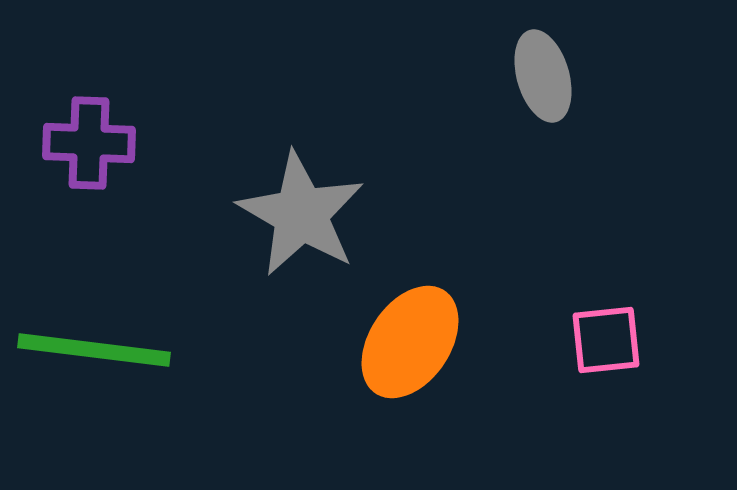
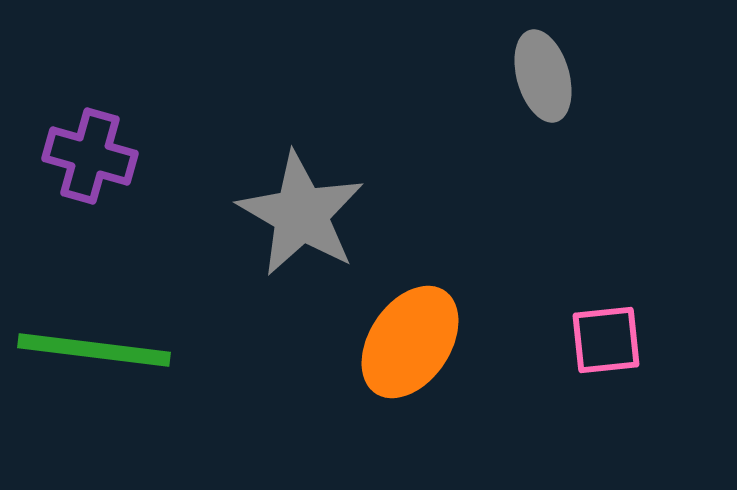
purple cross: moved 1 px right, 13 px down; rotated 14 degrees clockwise
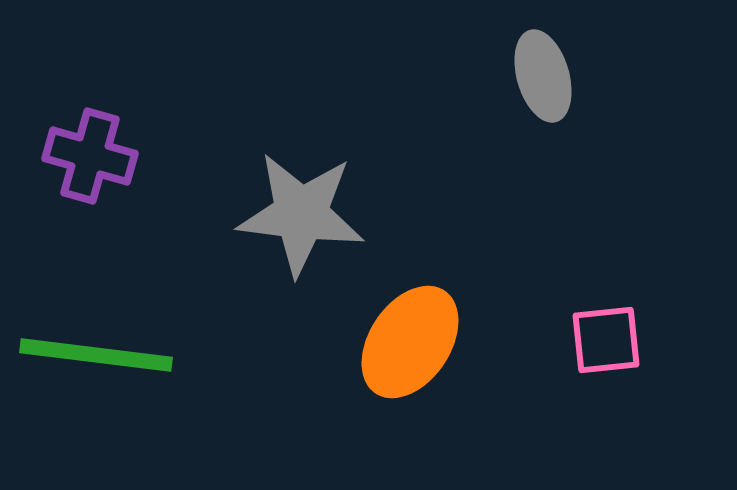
gray star: rotated 23 degrees counterclockwise
green line: moved 2 px right, 5 px down
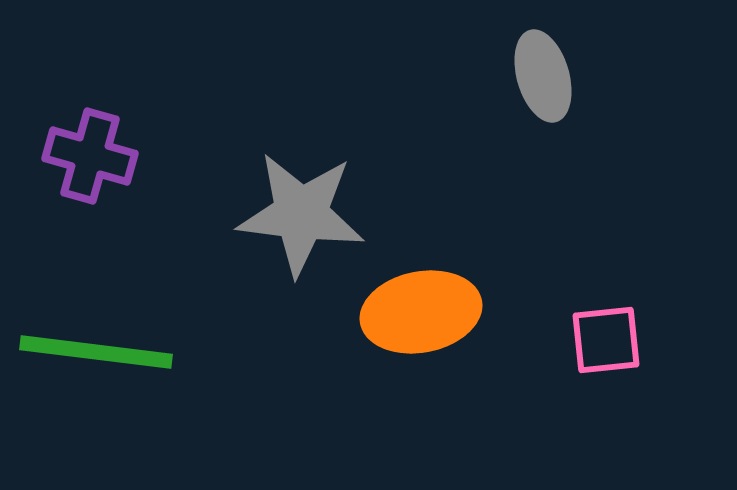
orange ellipse: moved 11 px right, 30 px up; rotated 45 degrees clockwise
green line: moved 3 px up
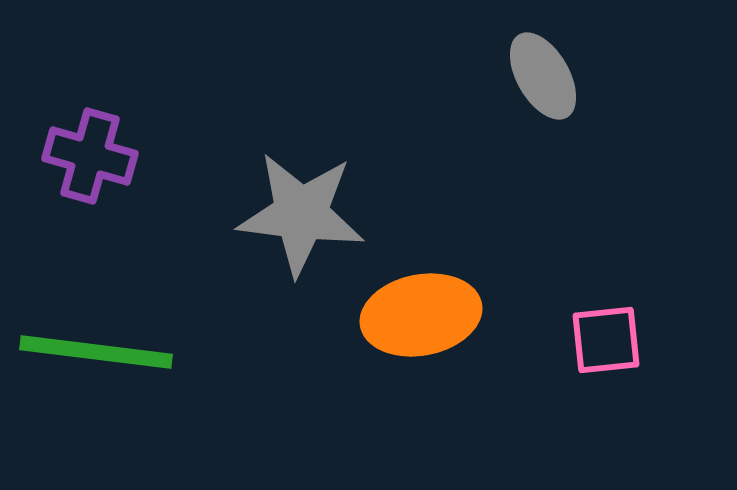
gray ellipse: rotated 14 degrees counterclockwise
orange ellipse: moved 3 px down
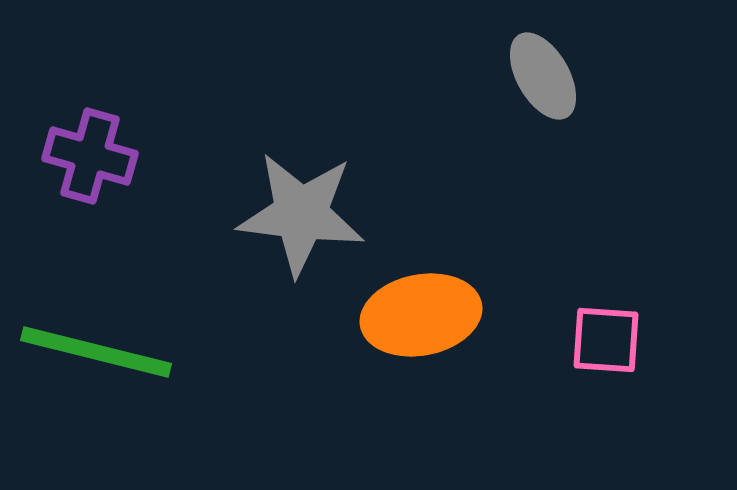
pink square: rotated 10 degrees clockwise
green line: rotated 7 degrees clockwise
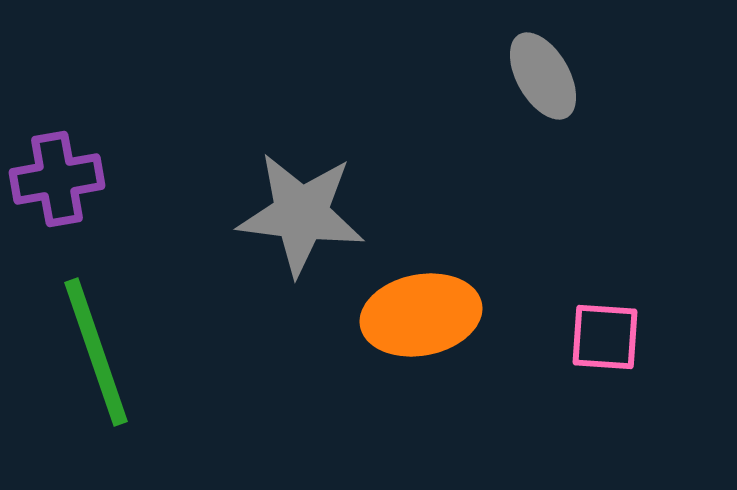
purple cross: moved 33 px left, 23 px down; rotated 26 degrees counterclockwise
pink square: moved 1 px left, 3 px up
green line: rotated 57 degrees clockwise
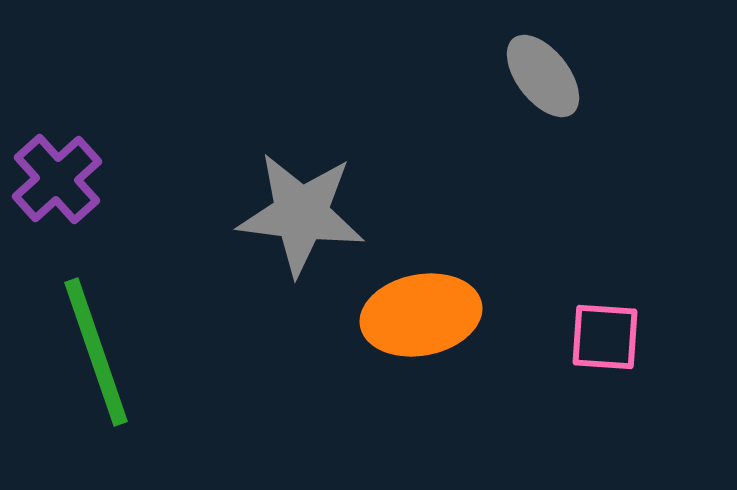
gray ellipse: rotated 8 degrees counterclockwise
purple cross: rotated 32 degrees counterclockwise
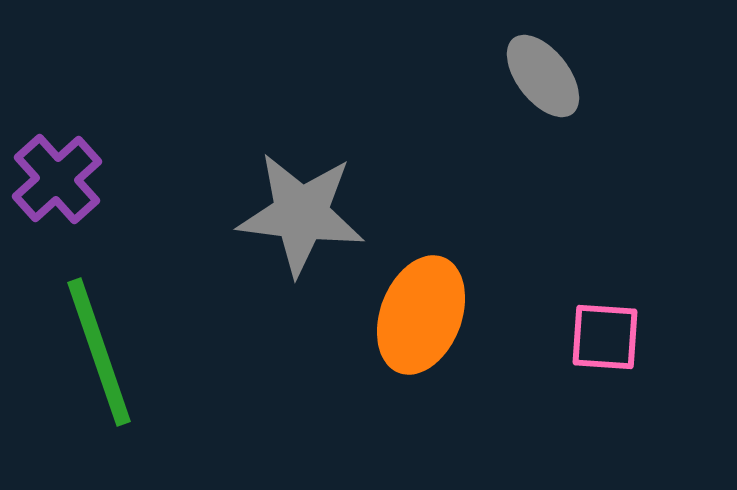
orange ellipse: rotated 58 degrees counterclockwise
green line: moved 3 px right
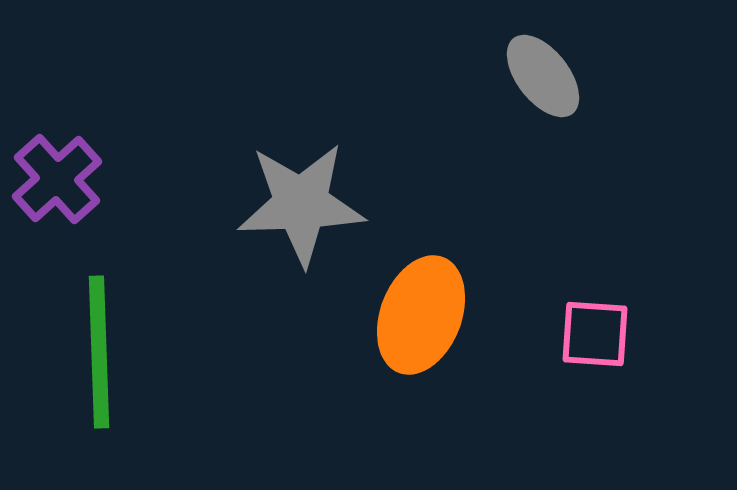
gray star: moved 10 px up; rotated 9 degrees counterclockwise
pink square: moved 10 px left, 3 px up
green line: rotated 17 degrees clockwise
